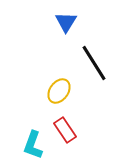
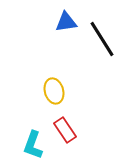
blue triangle: rotated 50 degrees clockwise
black line: moved 8 px right, 24 px up
yellow ellipse: moved 5 px left; rotated 50 degrees counterclockwise
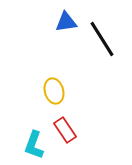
cyan L-shape: moved 1 px right
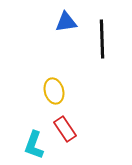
black line: rotated 30 degrees clockwise
red rectangle: moved 1 px up
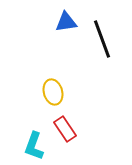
black line: rotated 18 degrees counterclockwise
yellow ellipse: moved 1 px left, 1 px down
cyan L-shape: moved 1 px down
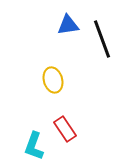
blue triangle: moved 2 px right, 3 px down
yellow ellipse: moved 12 px up
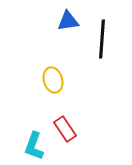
blue triangle: moved 4 px up
black line: rotated 24 degrees clockwise
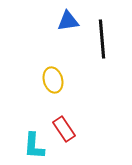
black line: rotated 9 degrees counterclockwise
red rectangle: moved 1 px left
cyan L-shape: rotated 16 degrees counterclockwise
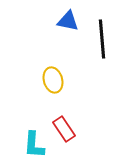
blue triangle: rotated 20 degrees clockwise
cyan L-shape: moved 1 px up
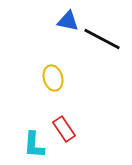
black line: rotated 57 degrees counterclockwise
yellow ellipse: moved 2 px up
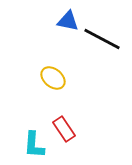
yellow ellipse: rotated 35 degrees counterclockwise
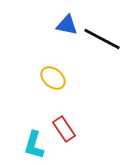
blue triangle: moved 1 px left, 4 px down
cyan L-shape: rotated 12 degrees clockwise
